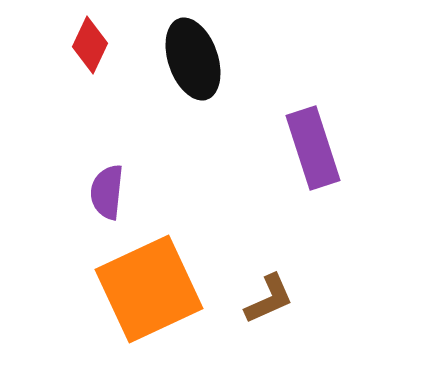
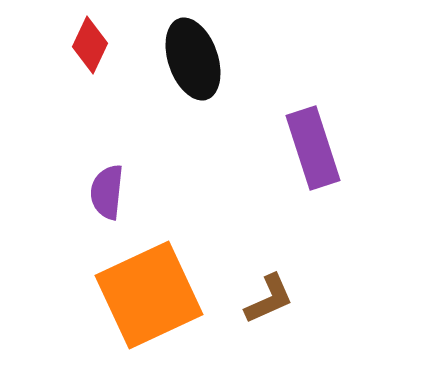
orange square: moved 6 px down
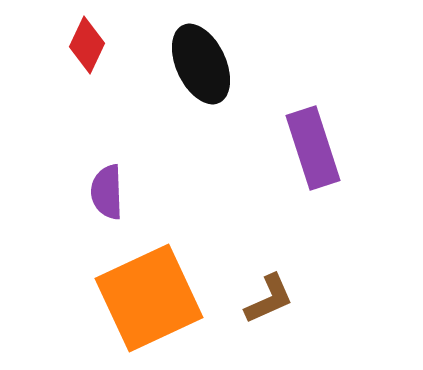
red diamond: moved 3 px left
black ellipse: moved 8 px right, 5 px down; rotated 6 degrees counterclockwise
purple semicircle: rotated 8 degrees counterclockwise
orange square: moved 3 px down
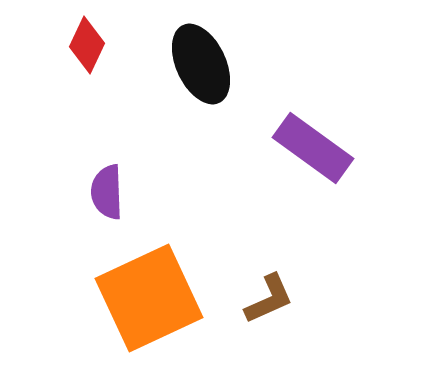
purple rectangle: rotated 36 degrees counterclockwise
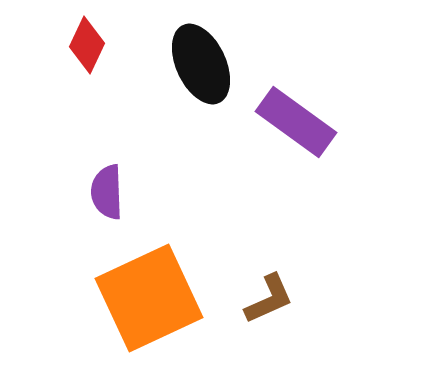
purple rectangle: moved 17 px left, 26 px up
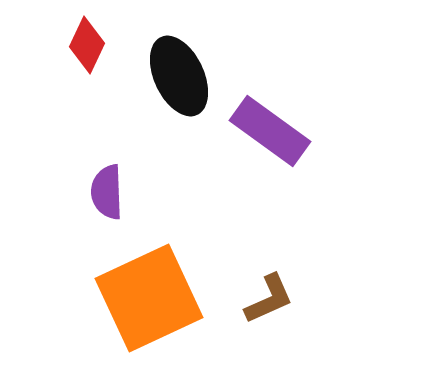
black ellipse: moved 22 px left, 12 px down
purple rectangle: moved 26 px left, 9 px down
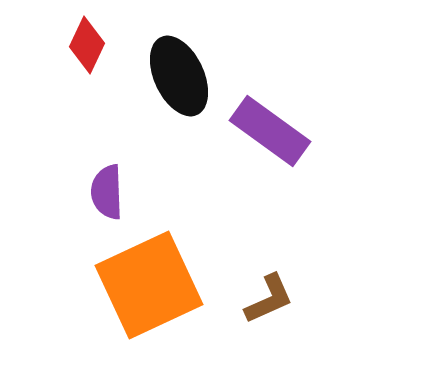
orange square: moved 13 px up
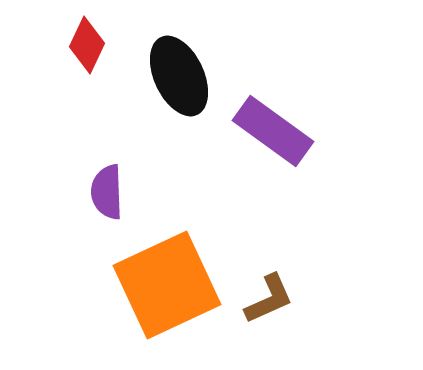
purple rectangle: moved 3 px right
orange square: moved 18 px right
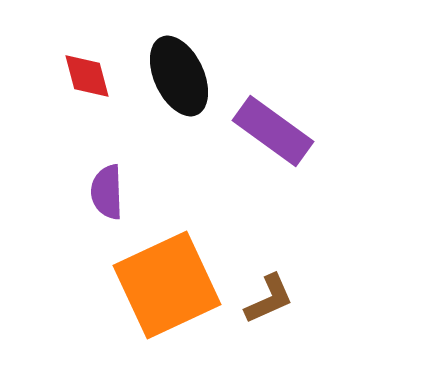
red diamond: moved 31 px down; rotated 40 degrees counterclockwise
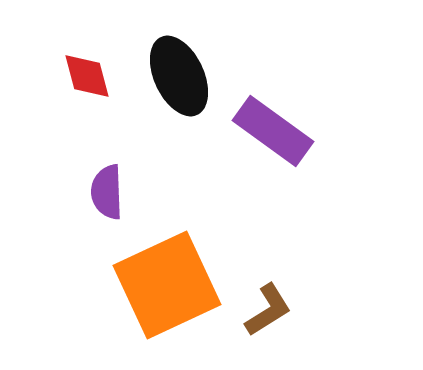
brown L-shape: moved 1 px left, 11 px down; rotated 8 degrees counterclockwise
